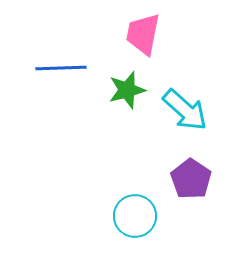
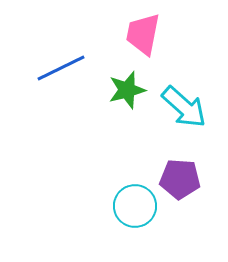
blue line: rotated 24 degrees counterclockwise
cyan arrow: moved 1 px left, 3 px up
purple pentagon: moved 11 px left; rotated 30 degrees counterclockwise
cyan circle: moved 10 px up
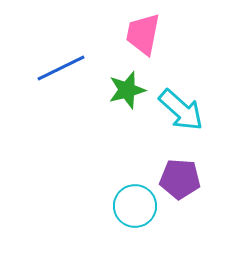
cyan arrow: moved 3 px left, 3 px down
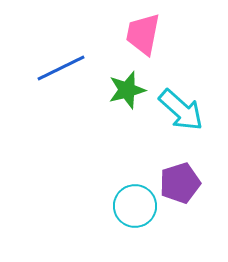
purple pentagon: moved 4 px down; rotated 21 degrees counterclockwise
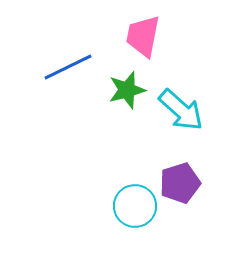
pink trapezoid: moved 2 px down
blue line: moved 7 px right, 1 px up
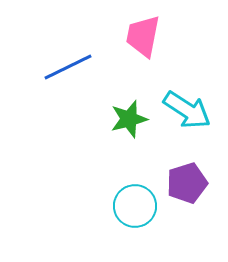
green star: moved 2 px right, 29 px down
cyan arrow: moved 6 px right; rotated 9 degrees counterclockwise
purple pentagon: moved 7 px right
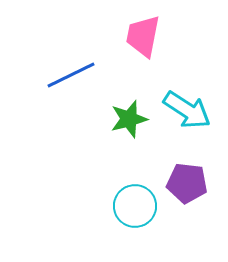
blue line: moved 3 px right, 8 px down
purple pentagon: rotated 24 degrees clockwise
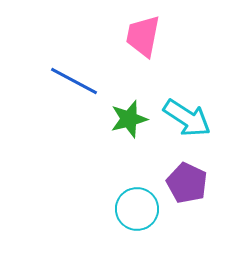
blue line: moved 3 px right, 6 px down; rotated 54 degrees clockwise
cyan arrow: moved 8 px down
purple pentagon: rotated 18 degrees clockwise
cyan circle: moved 2 px right, 3 px down
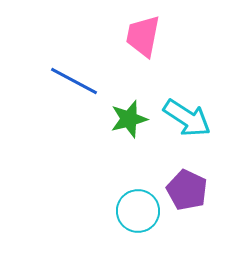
purple pentagon: moved 7 px down
cyan circle: moved 1 px right, 2 px down
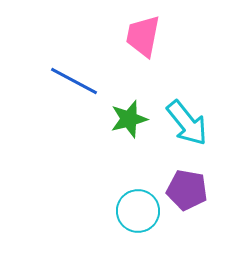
cyan arrow: moved 5 px down; rotated 18 degrees clockwise
purple pentagon: rotated 15 degrees counterclockwise
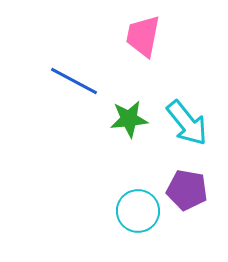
green star: rotated 9 degrees clockwise
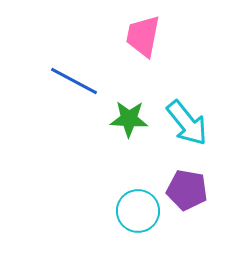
green star: rotated 9 degrees clockwise
